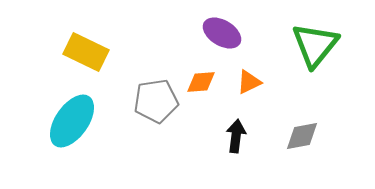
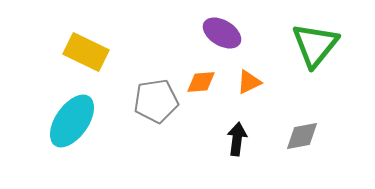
black arrow: moved 1 px right, 3 px down
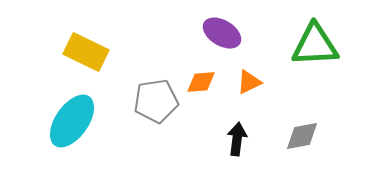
green triangle: rotated 48 degrees clockwise
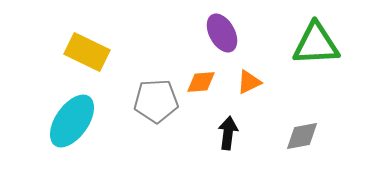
purple ellipse: rotated 30 degrees clockwise
green triangle: moved 1 px right, 1 px up
yellow rectangle: moved 1 px right
gray pentagon: rotated 6 degrees clockwise
black arrow: moved 9 px left, 6 px up
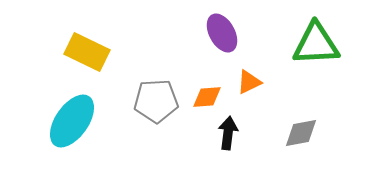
orange diamond: moved 6 px right, 15 px down
gray diamond: moved 1 px left, 3 px up
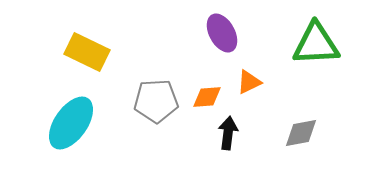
cyan ellipse: moved 1 px left, 2 px down
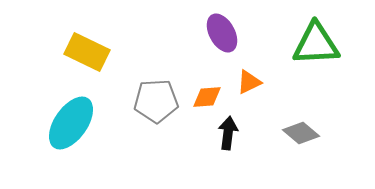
gray diamond: rotated 51 degrees clockwise
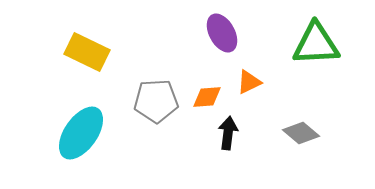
cyan ellipse: moved 10 px right, 10 px down
